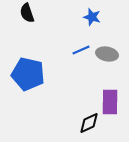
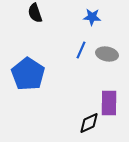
black semicircle: moved 8 px right
blue star: rotated 12 degrees counterclockwise
blue line: rotated 42 degrees counterclockwise
blue pentagon: rotated 20 degrees clockwise
purple rectangle: moved 1 px left, 1 px down
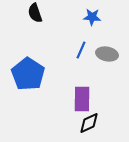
purple rectangle: moved 27 px left, 4 px up
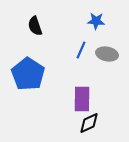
black semicircle: moved 13 px down
blue star: moved 4 px right, 4 px down
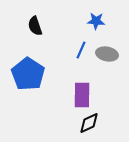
purple rectangle: moved 4 px up
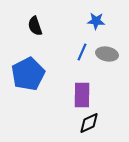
blue line: moved 1 px right, 2 px down
blue pentagon: rotated 12 degrees clockwise
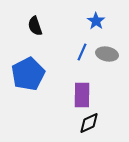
blue star: rotated 30 degrees clockwise
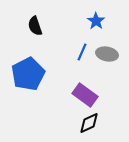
purple rectangle: moved 3 px right; rotated 55 degrees counterclockwise
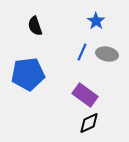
blue pentagon: rotated 20 degrees clockwise
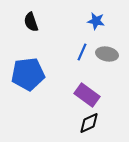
blue star: rotated 24 degrees counterclockwise
black semicircle: moved 4 px left, 4 px up
purple rectangle: moved 2 px right
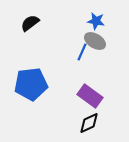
black semicircle: moved 1 px left, 1 px down; rotated 72 degrees clockwise
gray ellipse: moved 12 px left, 13 px up; rotated 20 degrees clockwise
blue pentagon: moved 3 px right, 10 px down
purple rectangle: moved 3 px right, 1 px down
